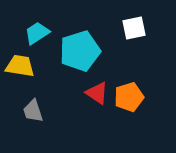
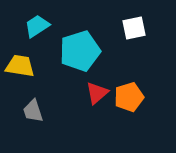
cyan trapezoid: moved 7 px up
red triangle: rotated 45 degrees clockwise
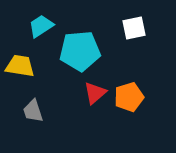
cyan trapezoid: moved 4 px right
cyan pentagon: rotated 12 degrees clockwise
red triangle: moved 2 px left
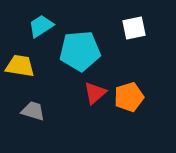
gray trapezoid: rotated 125 degrees clockwise
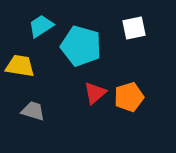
cyan pentagon: moved 1 px right, 5 px up; rotated 21 degrees clockwise
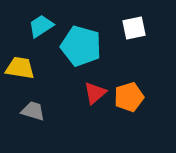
yellow trapezoid: moved 2 px down
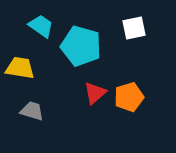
cyan trapezoid: rotated 68 degrees clockwise
gray trapezoid: moved 1 px left
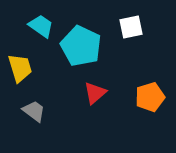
white square: moved 3 px left, 1 px up
cyan pentagon: rotated 9 degrees clockwise
yellow trapezoid: rotated 64 degrees clockwise
orange pentagon: moved 21 px right
gray trapezoid: moved 2 px right; rotated 20 degrees clockwise
